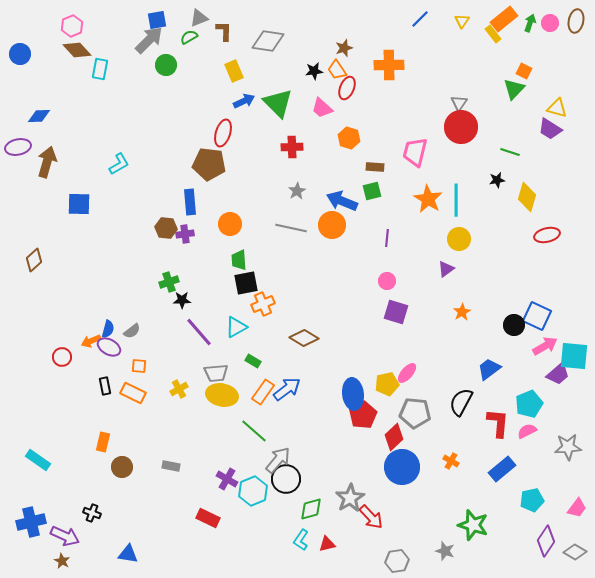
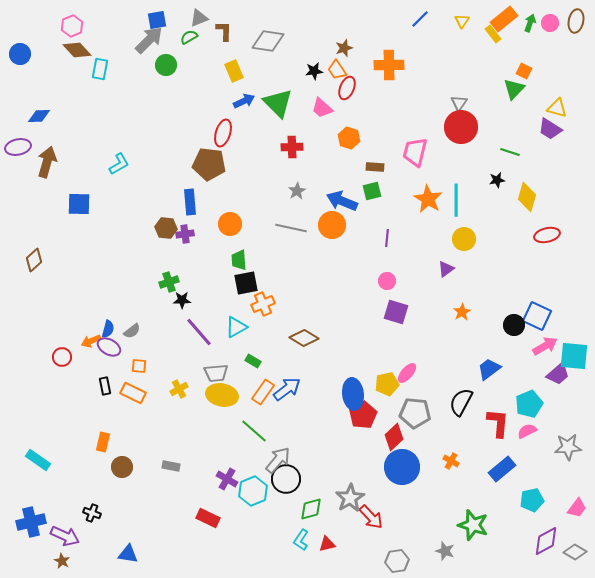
yellow circle at (459, 239): moved 5 px right
purple diamond at (546, 541): rotated 28 degrees clockwise
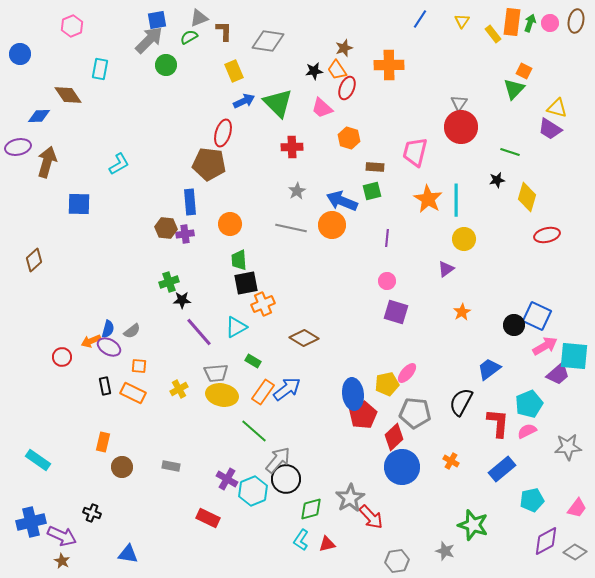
blue line at (420, 19): rotated 12 degrees counterclockwise
orange rectangle at (504, 19): moved 8 px right, 3 px down; rotated 44 degrees counterclockwise
brown diamond at (77, 50): moved 9 px left, 45 px down; rotated 8 degrees clockwise
purple arrow at (65, 536): moved 3 px left
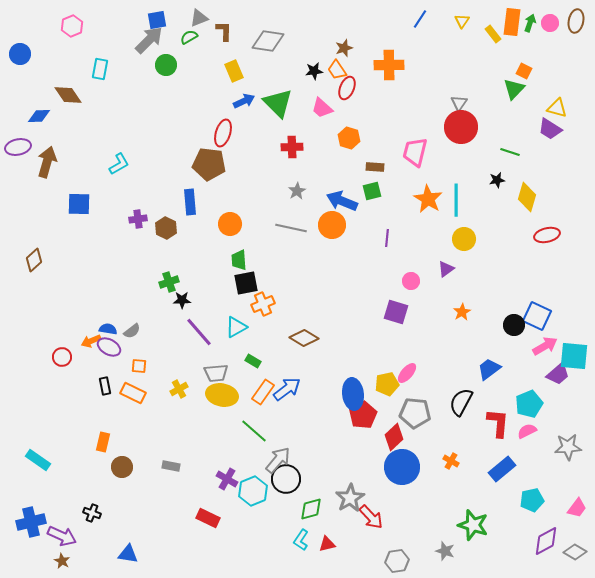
brown hexagon at (166, 228): rotated 20 degrees clockwise
purple cross at (185, 234): moved 47 px left, 15 px up
pink circle at (387, 281): moved 24 px right
blue semicircle at (108, 329): rotated 96 degrees counterclockwise
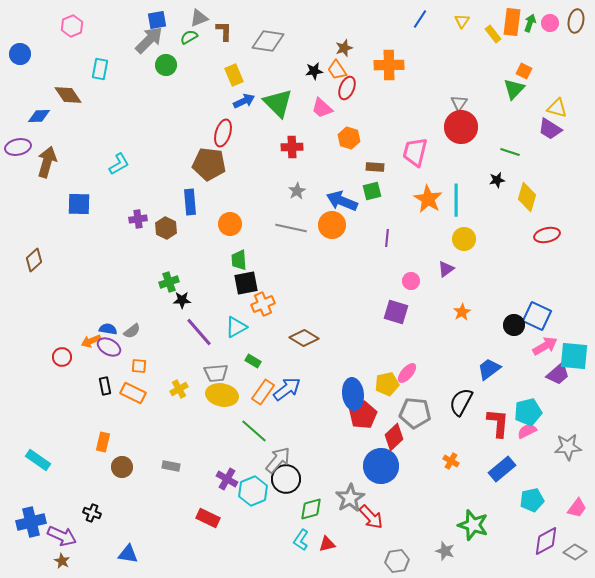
yellow rectangle at (234, 71): moved 4 px down
cyan pentagon at (529, 404): moved 1 px left, 8 px down; rotated 8 degrees clockwise
blue circle at (402, 467): moved 21 px left, 1 px up
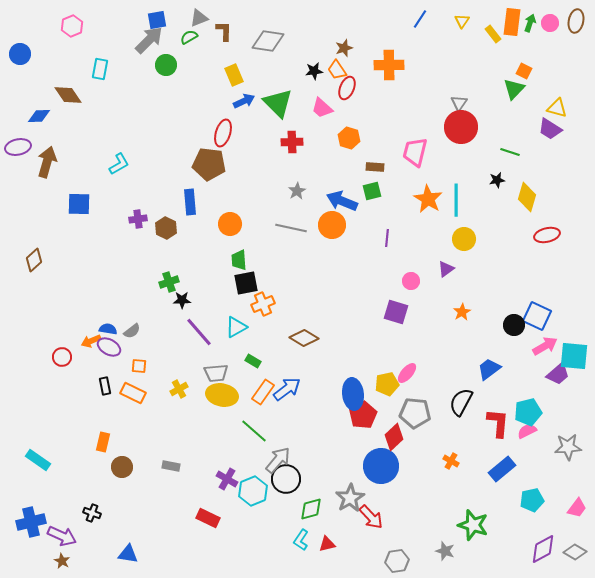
red cross at (292, 147): moved 5 px up
purple diamond at (546, 541): moved 3 px left, 8 px down
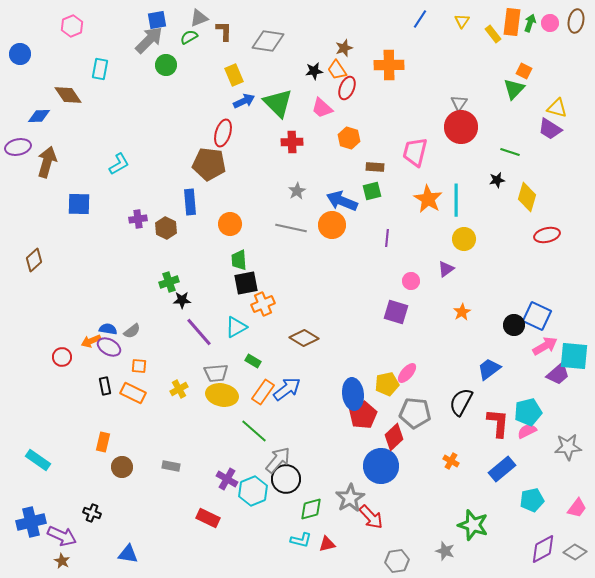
cyan L-shape at (301, 540): rotated 110 degrees counterclockwise
